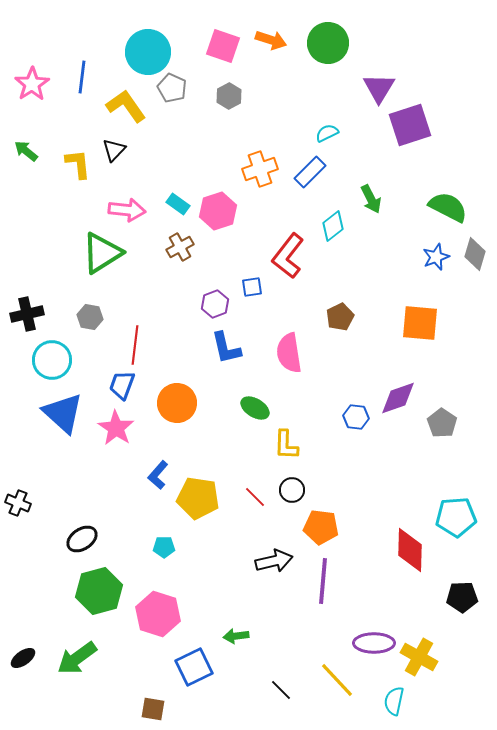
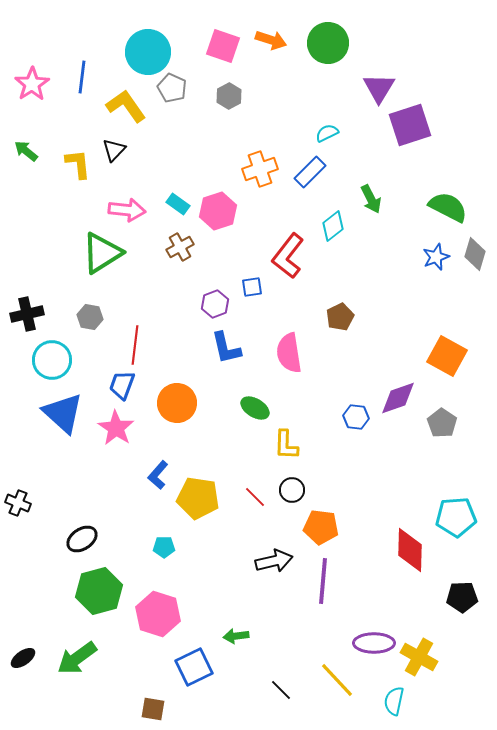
orange square at (420, 323): moved 27 px right, 33 px down; rotated 24 degrees clockwise
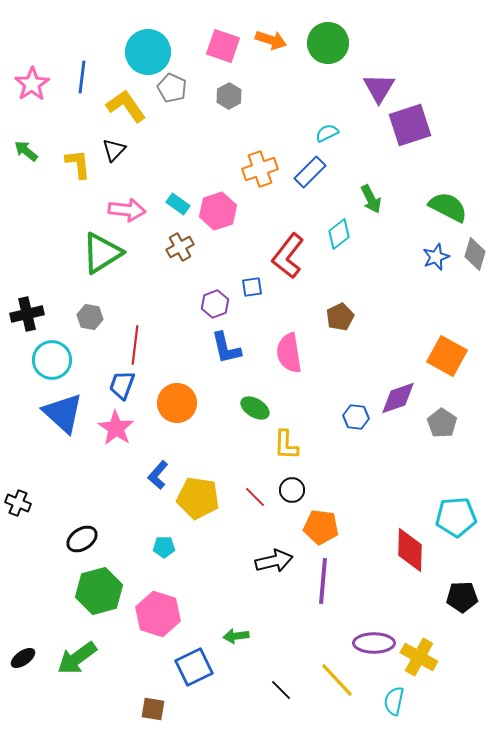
cyan diamond at (333, 226): moved 6 px right, 8 px down
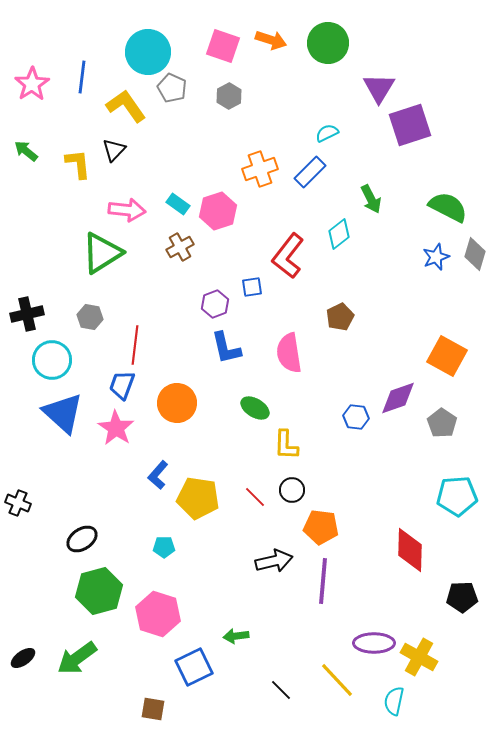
cyan pentagon at (456, 517): moved 1 px right, 21 px up
